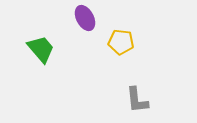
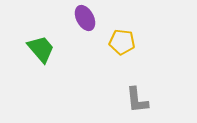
yellow pentagon: moved 1 px right
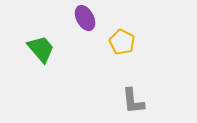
yellow pentagon: rotated 20 degrees clockwise
gray L-shape: moved 4 px left, 1 px down
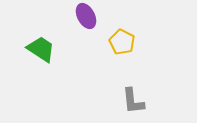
purple ellipse: moved 1 px right, 2 px up
green trapezoid: rotated 16 degrees counterclockwise
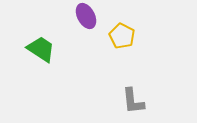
yellow pentagon: moved 6 px up
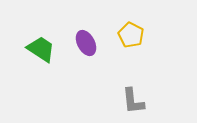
purple ellipse: moved 27 px down
yellow pentagon: moved 9 px right, 1 px up
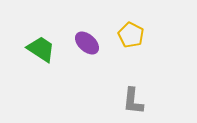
purple ellipse: moved 1 px right; rotated 20 degrees counterclockwise
gray L-shape: rotated 12 degrees clockwise
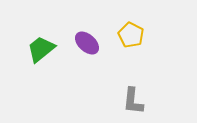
green trapezoid: rotated 72 degrees counterclockwise
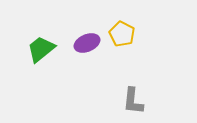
yellow pentagon: moved 9 px left, 1 px up
purple ellipse: rotated 65 degrees counterclockwise
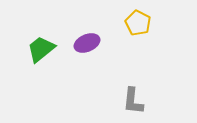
yellow pentagon: moved 16 px right, 11 px up
